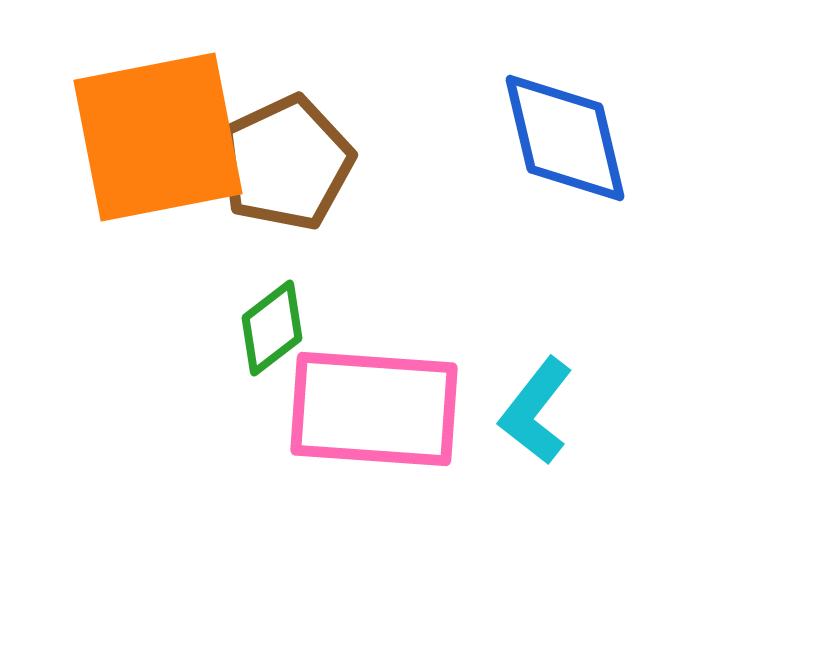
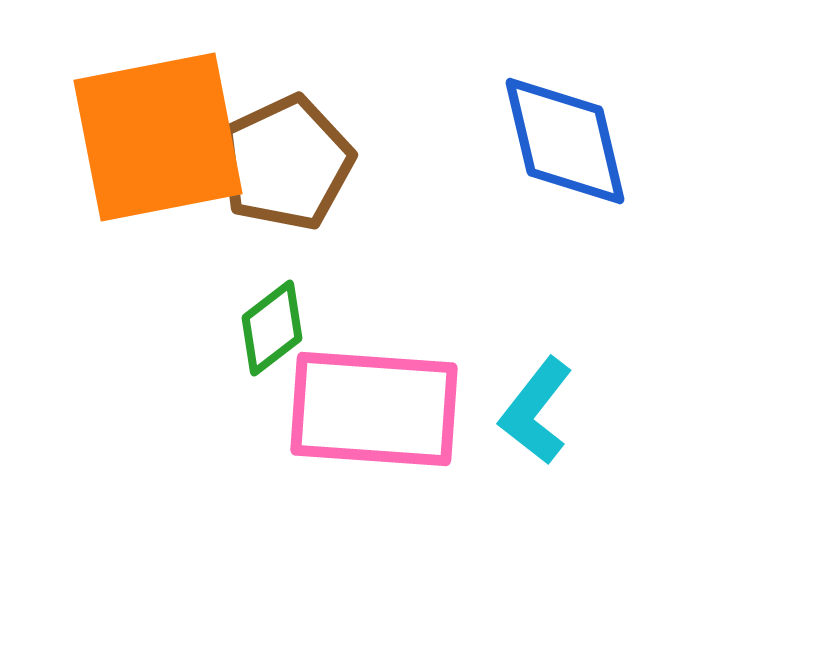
blue diamond: moved 3 px down
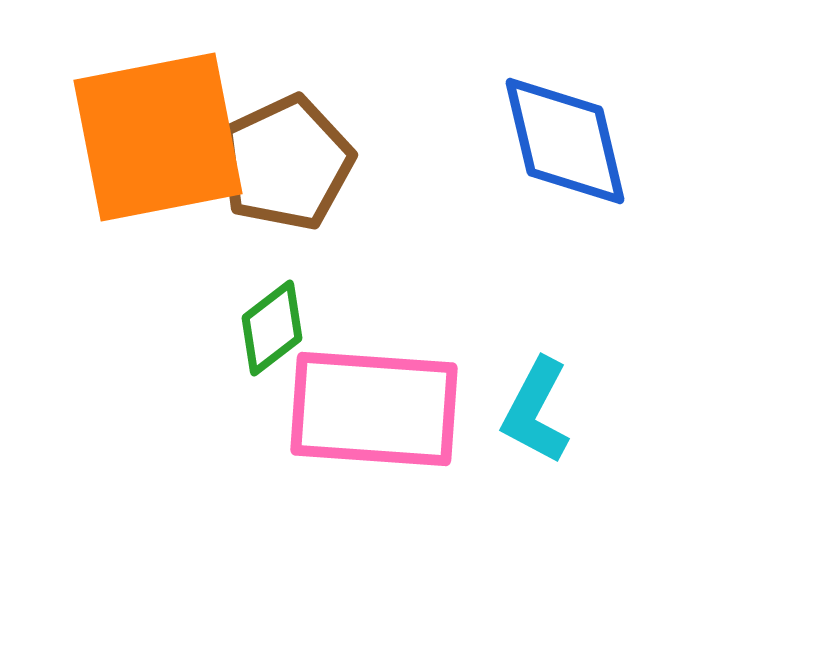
cyan L-shape: rotated 10 degrees counterclockwise
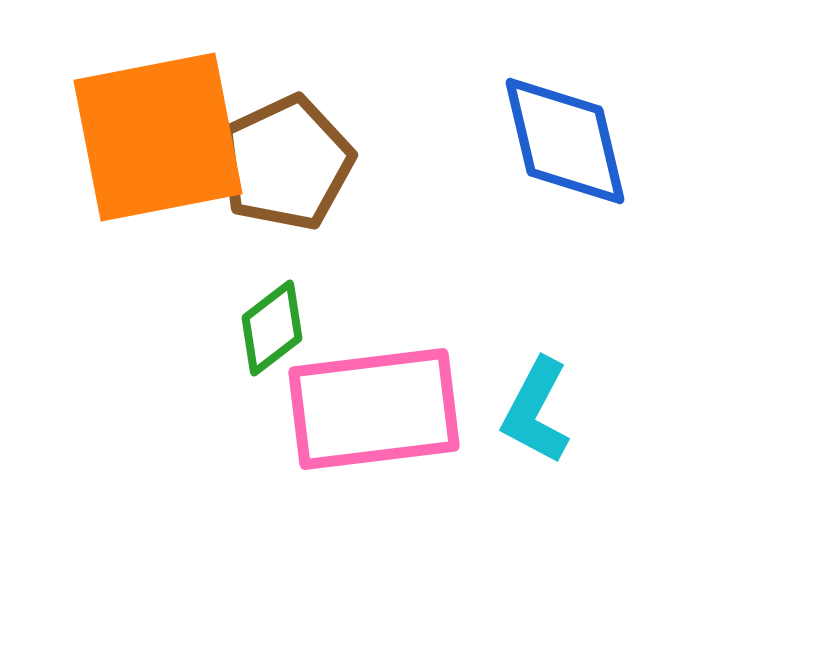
pink rectangle: rotated 11 degrees counterclockwise
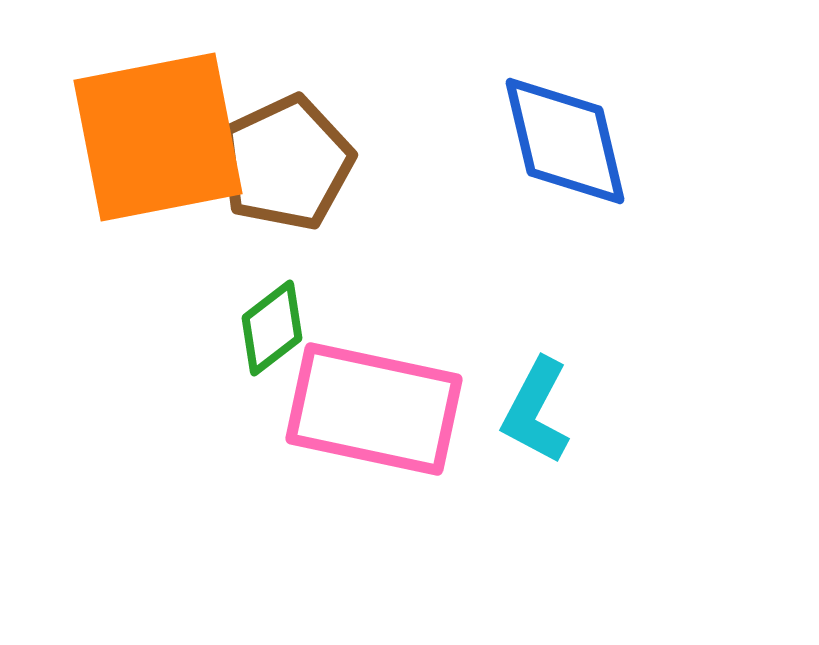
pink rectangle: rotated 19 degrees clockwise
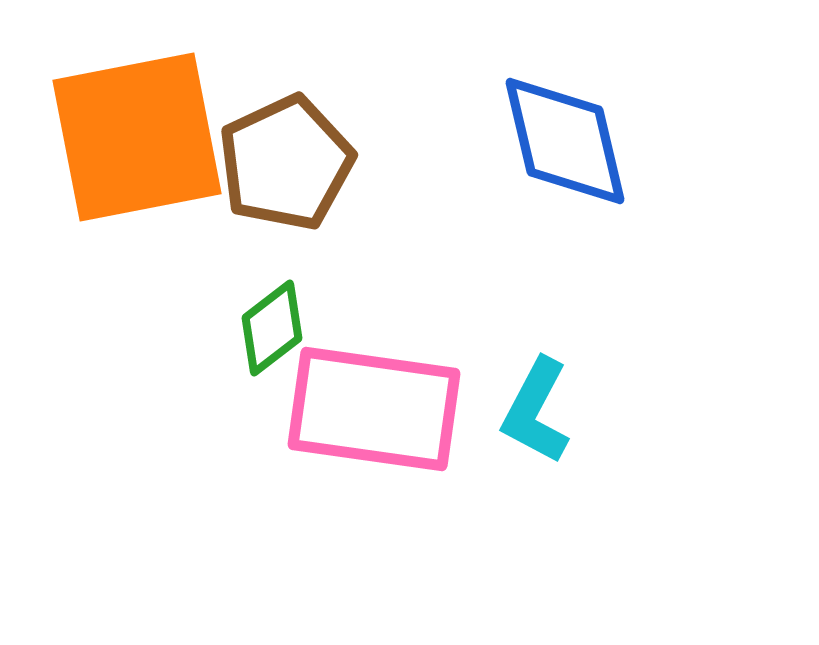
orange square: moved 21 px left
pink rectangle: rotated 4 degrees counterclockwise
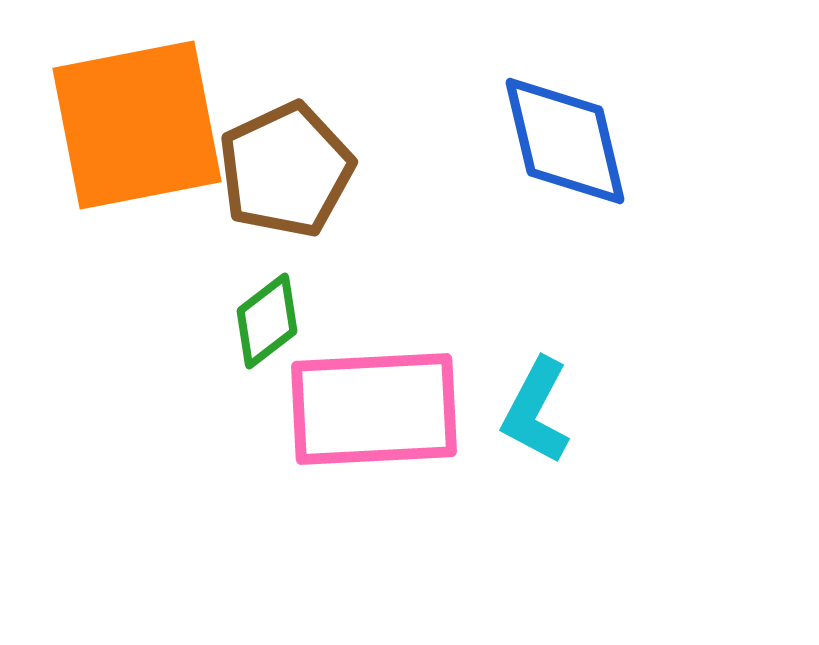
orange square: moved 12 px up
brown pentagon: moved 7 px down
green diamond: moved 5 px left, 7 px up
pink rectangle: rotated 11 degrees counterclockwise
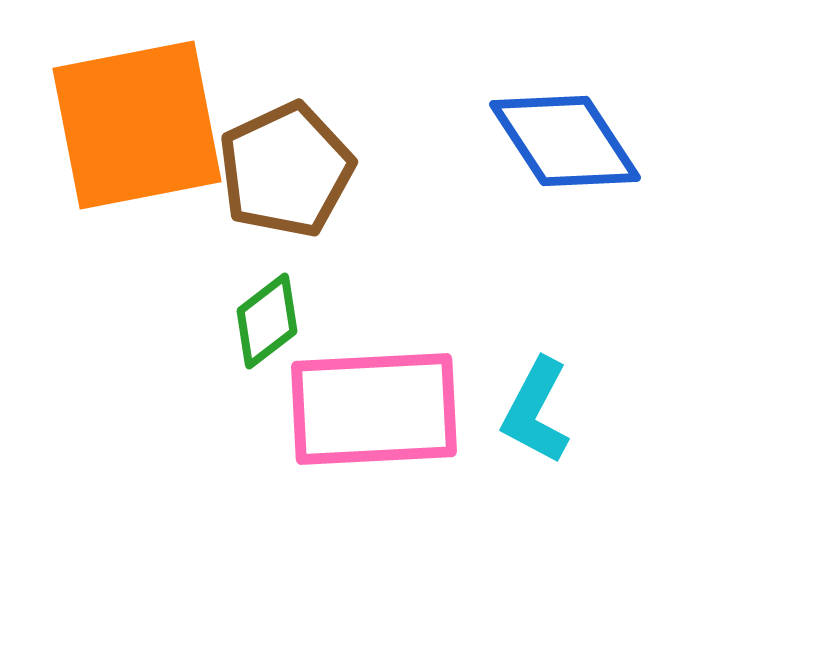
blue diamond: rotated 20 degrees counterclockwise
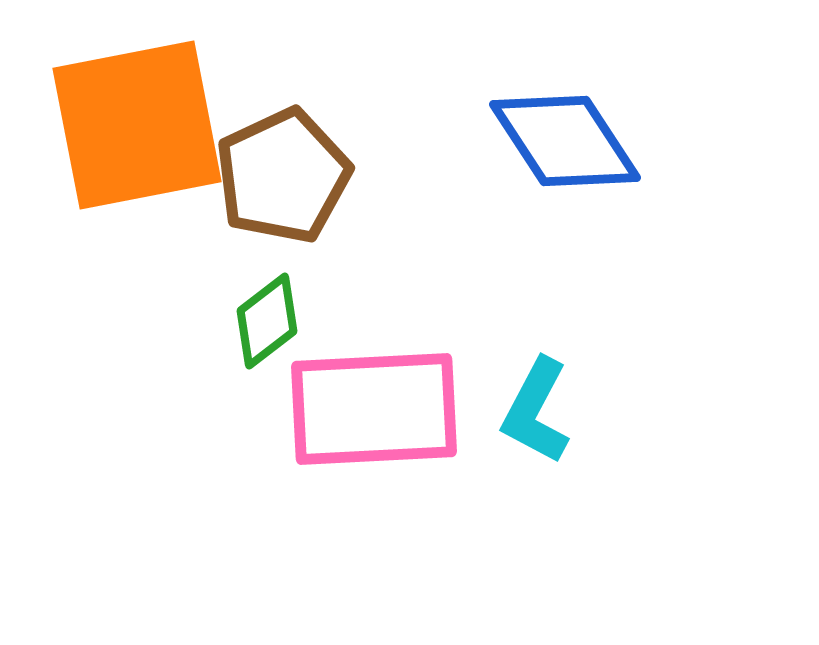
brown pentagon: moved 3 px left, 6 px down
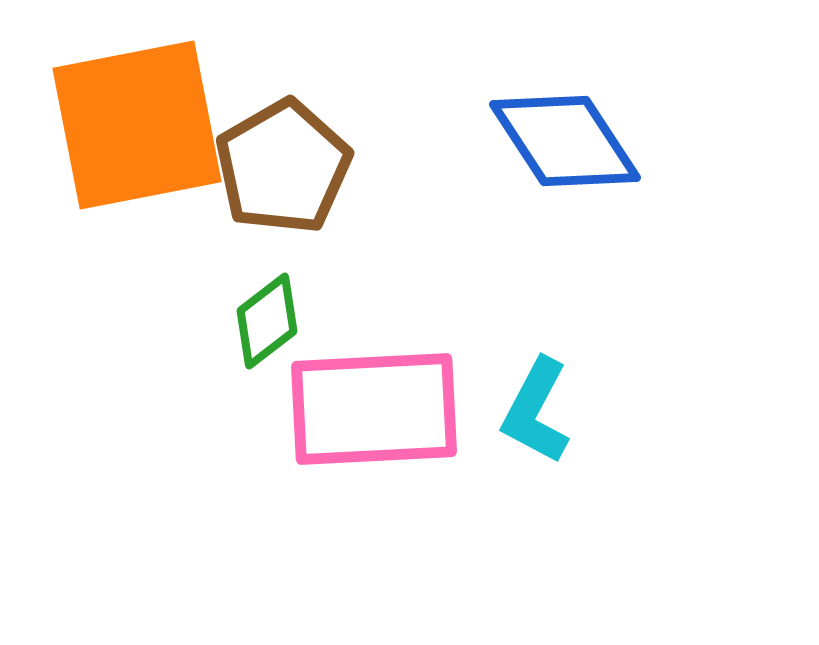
brown pentagon: moved 9 px up; rotated 5 degrees counterclockwise
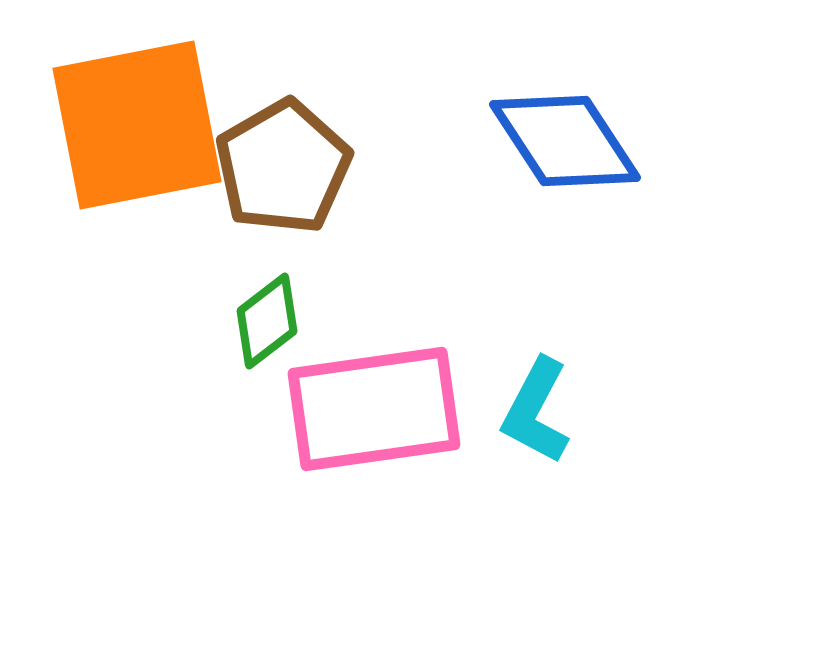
pink rectangle: rotated 5 degrees counterclockwise
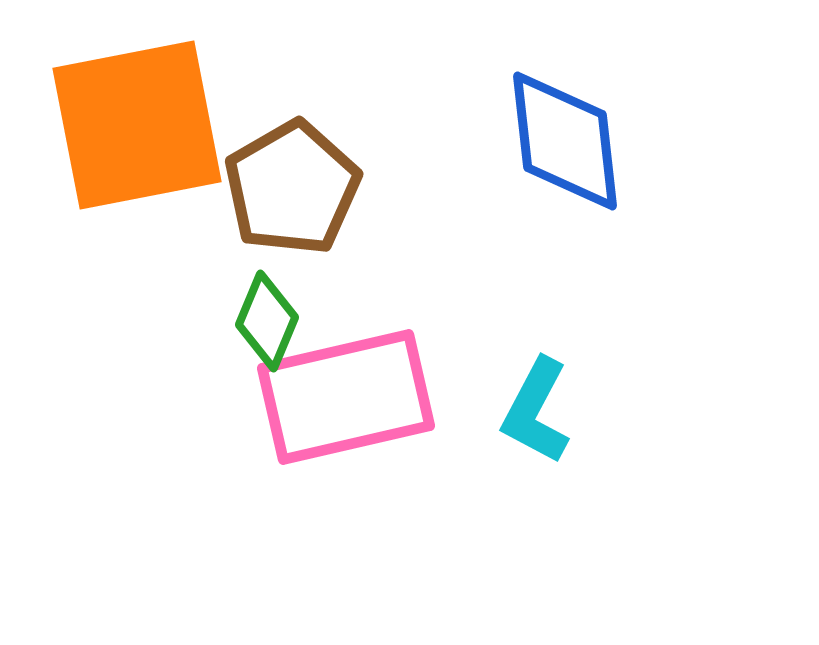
blue diamond: rotated 27 degrees clockwise
brown pentagon: moved 9 px right, 21 px down
green diamond: rotated 30 degrees counterclockwise
pink rectangle: moved 28 px left, 12 px up; rotated 5 degrees counterclockwise
